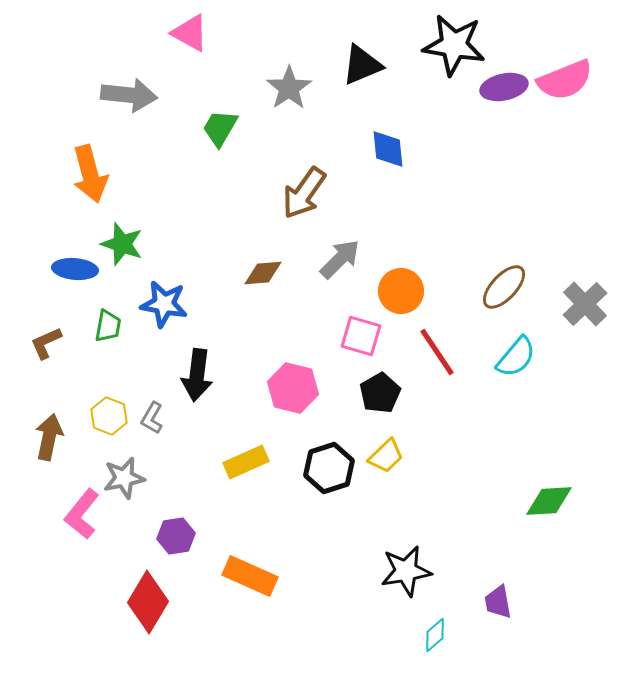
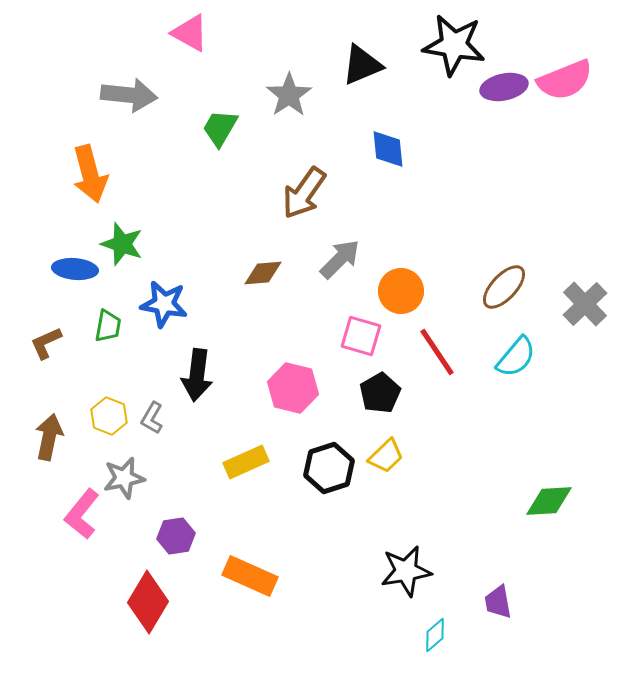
gray star at (289, 88): moved 7 px down
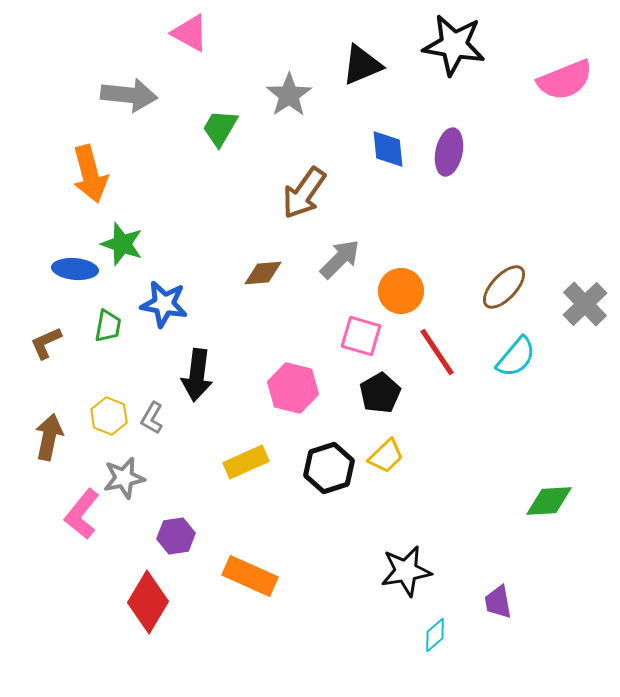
purple ellipse at (504, 87): moved 55 px left, 65 px down; rotated 66 degrees counterclockwise
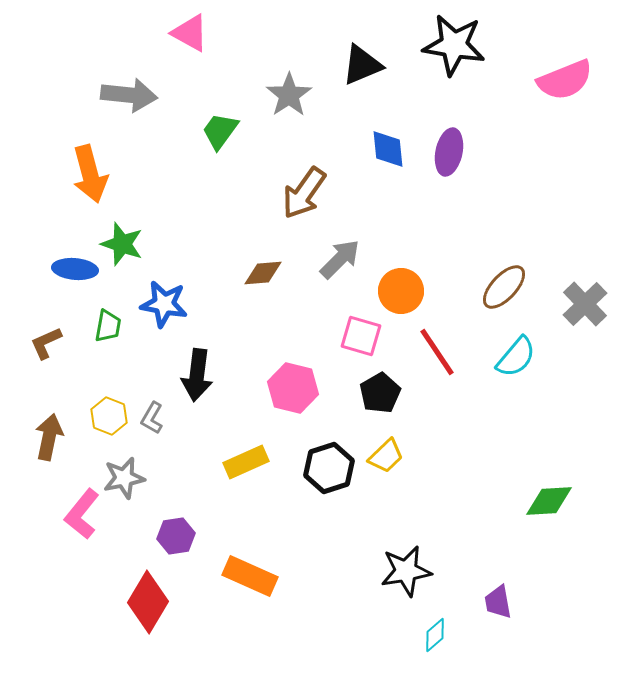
green trapezoid at (220, 128): moved 3 px down; rotated 6 degrees clockwise
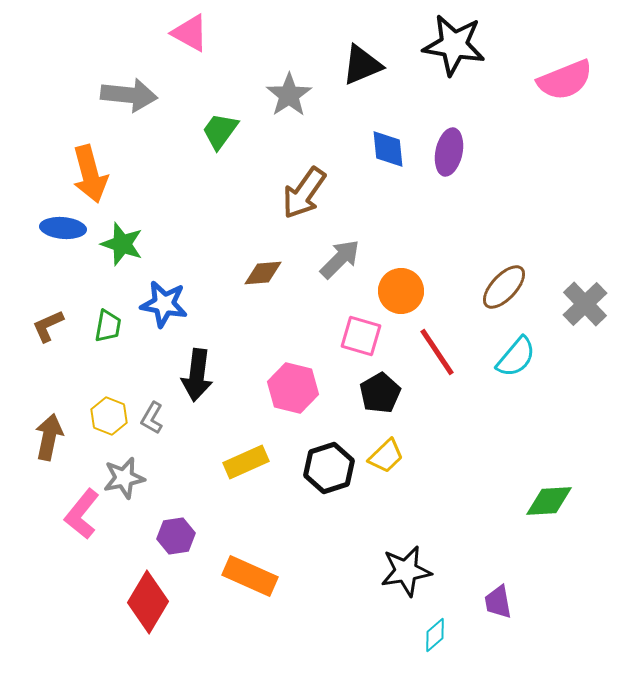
blue ellipse at (75, 269): moved 12 px left, 41 px up
brown L-shape at (46, 343): moved 2 px right, 17 px up
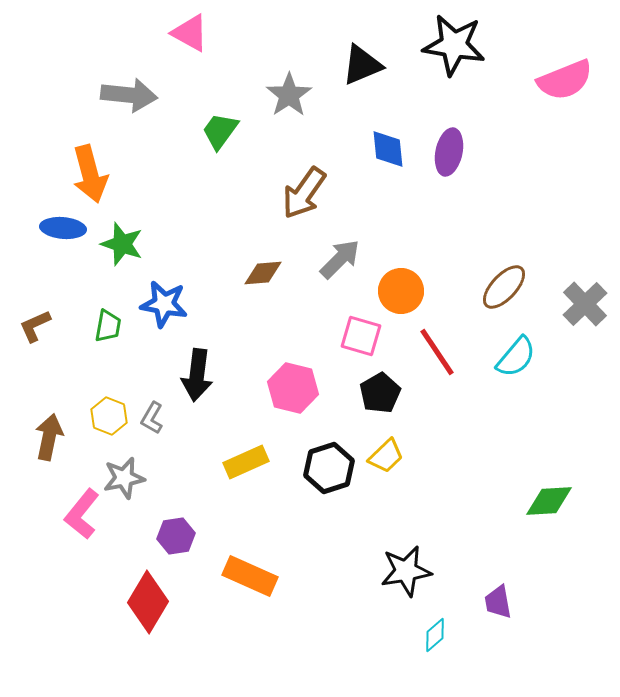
brown L-shape at (48, 326): moved 13 px left
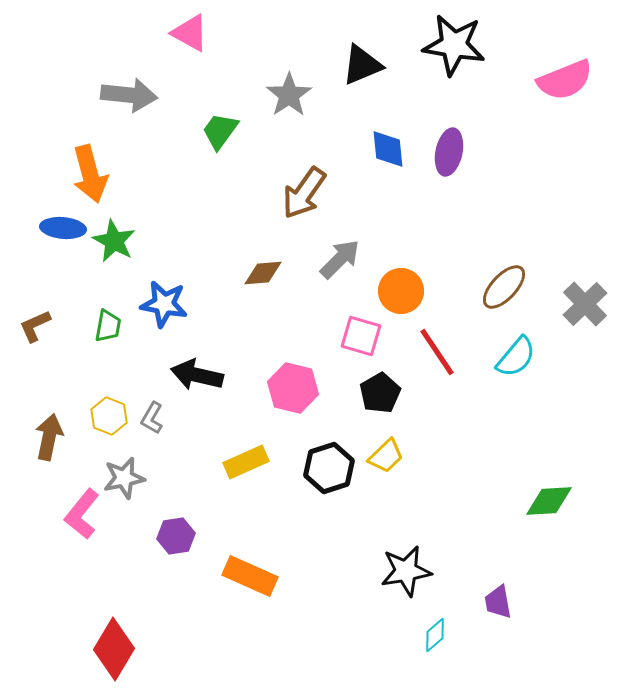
green star at (122, 244): moved 8 px left, 3 px up; rotated 9 degrees clockwise
black arrow at (197, 375): rotated 96 degrees clockwise
red diamond at (148, 602): moved 34 px left, 47 px down
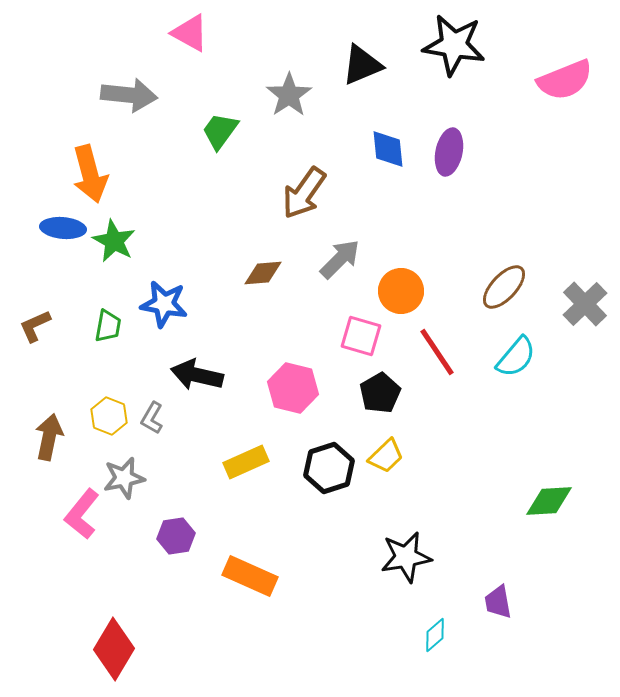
black star at (406, 571): moved 14 px up
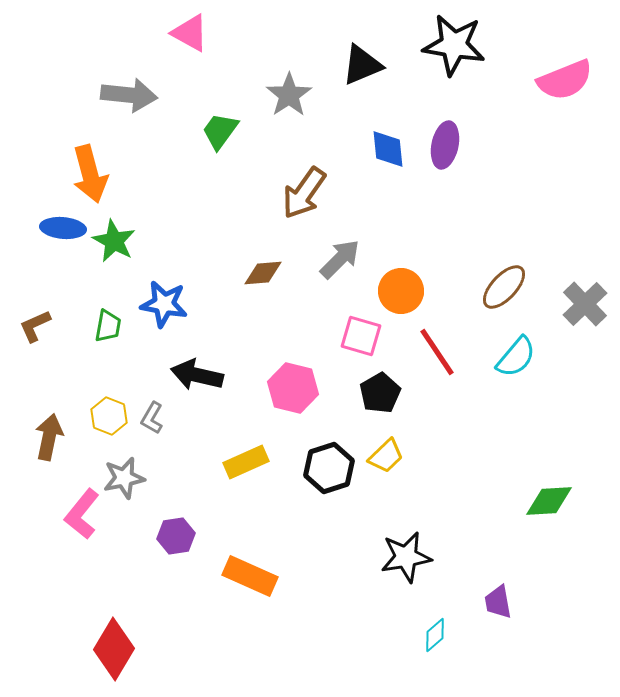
purple ellipse at (449, 152): moved 4 px left, 7 px up
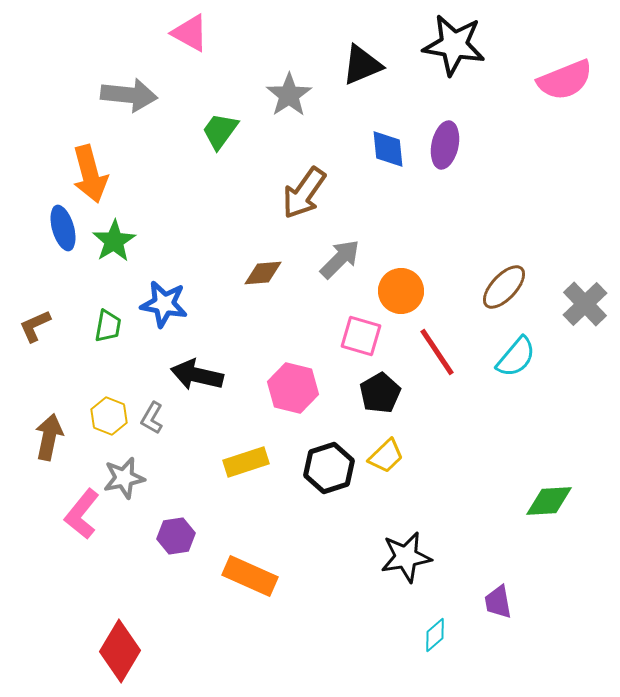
blue ellipse at (63, 228): rotated 69 degrees clockwise
green star at (114, 241): rotated 12 degrees clockwise
yellow rectangle at (246, 462): rotated 6 degrees clockwise
red diamond at (114, 649): moved 6 px right, 2 px down
